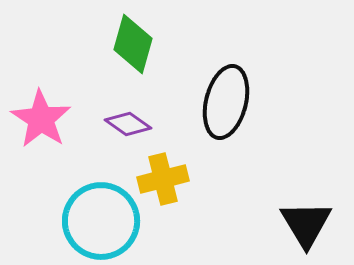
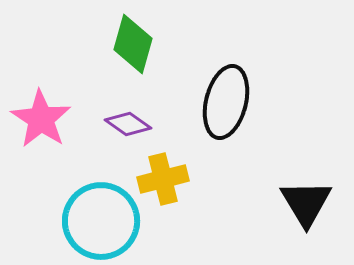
black triangle: moved 21 px up
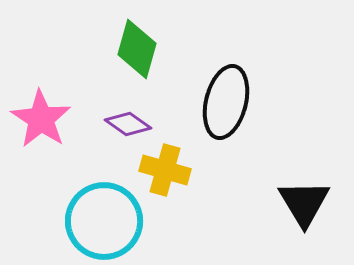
green diamond: moved 4 px right, 5 px down
yellow cross: moved 2 px right, 9 px up; rotated 30 degrees clockwise
black triangle: moved 2 px left
cyan circle: moved 3 px right
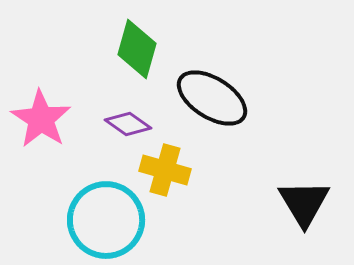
black ellipse: moved 14 px left, 4 px up; rotated 72 degrees counterclockwise
cyan circle: moved 2 px right, 1 px up
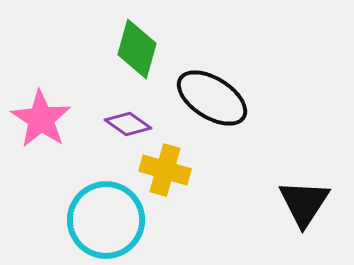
black triangle: rotated 4 degrees clockwise
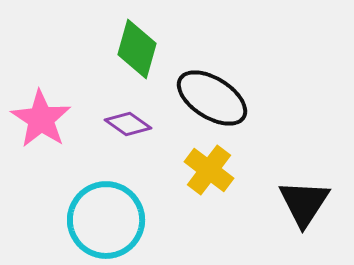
yellow cross: moved 44 px right; rotated 21 degrees clockwise
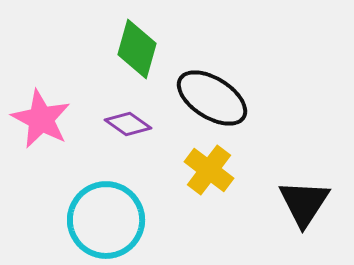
pink star: rotated 6 degrees counterclockwise
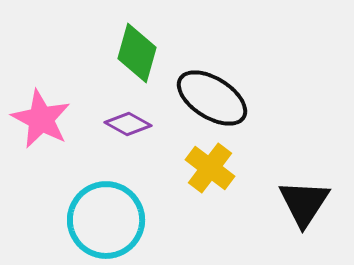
green diamond: moved 4 px down
purple diamond: rotated 6 degrees counterclockwise
yellow cross: moved 1 px right, 2 px up
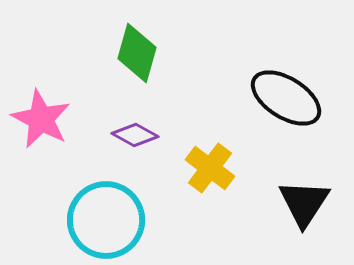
black ellipse: moved 74 px right
purple diamond: moved 7 px right, 11 px down
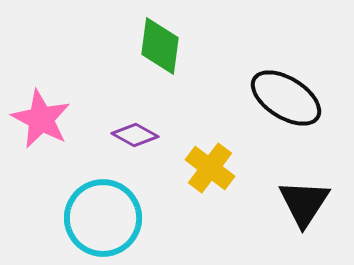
green diamond: moved 23 px right, 7 px up; rotated 8 degrees counterclockwise
cyan circle: moved 3 px left, 2 px up
